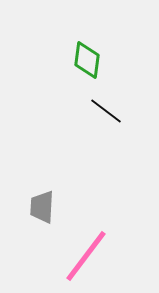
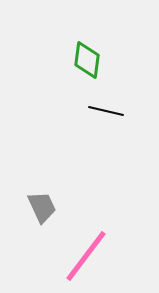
black line: rotated 24 degrees counterclockwise
gray trapezoid: rotated 152 degrees clockwise
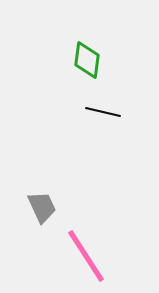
black line: moved 3 px left, 1 px down
pink line: rotated 70 degrees counterclockwise
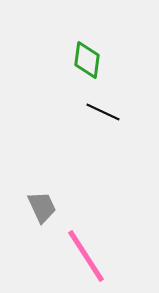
black line: rotated 12 degrees clockwise
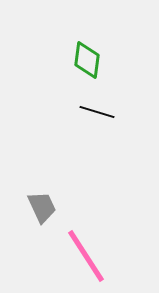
black line: moved 6 px left; rotated 8 degrees counterclockwise
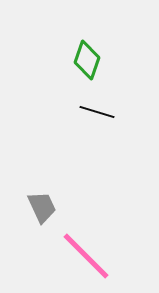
green diamond: rotated 12 degrees clockwise
pink line: rotated 12 degrees counterclockwise
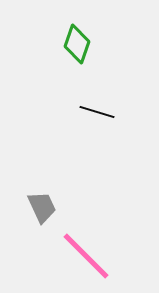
green diamond: moved 10 px left, 16 px up
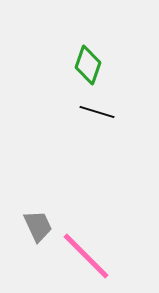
green diamond: moved 11 px right, 21 px down
gray trapezoid: moved 4 px left, 19 px down
